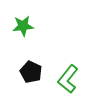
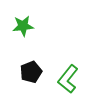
black pentagon: rotated 25 degrees clockwise
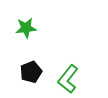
green star: moved 3 px right, 2 px down
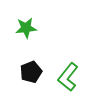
green L-shape: moved 2 px up
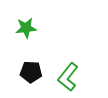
black pentagon: rotated 25 degrees clockwise
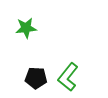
black pentagon: moved 5 px right, 6 px down
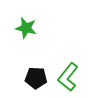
green star: rotated 20 degrees clockwise
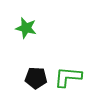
green L-shape: rotated 56 degrees clockwise
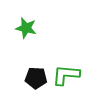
green L-shape: moved 2 px left, 2 px up
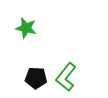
green L-shape: moved 2 px down; rotated 56 degrees counterclockwise
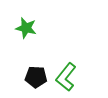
black pentagon: moved 1 px up
